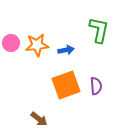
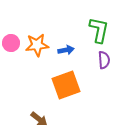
purple semicircle: moved 8 px right, 26 px up
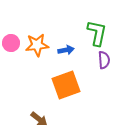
green L-shape: moved 2 px left, 3 px down
